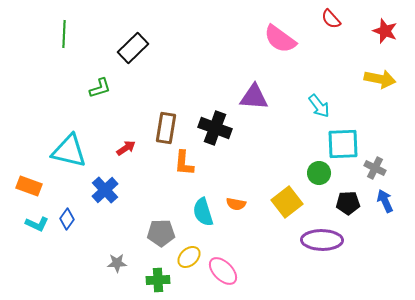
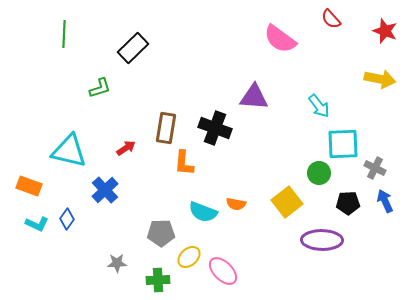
cyan semicircle: rotated 52 degrees counterclockwise
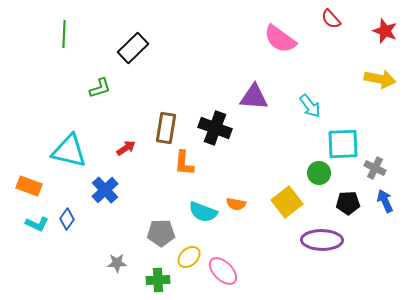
cyan arrow: moved 9 px left
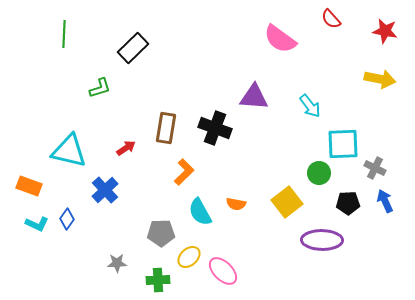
red star: rotated 10 degrees counterclockwise
orange L-shape: moved 9 px down; rotated 140 degrees counterclockwise
cyan semicircle: moved 3 px left; rotated 40 degrees clockwise
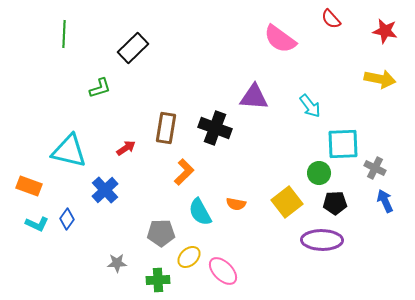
black pentagon: moved 13 px left
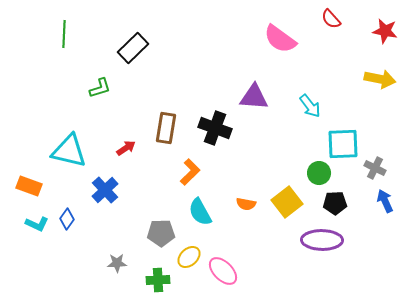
orange L-shape: moved 6 px right
orange semicircle: moved 10 px right
